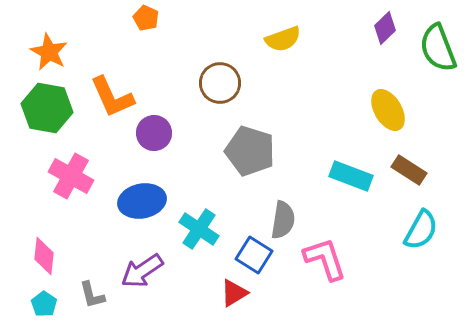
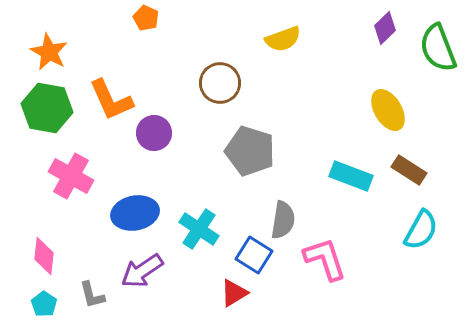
orange L-shape: moved 1 px left, 3 px down
blue ellipse: moved 7 px left, 12 px down
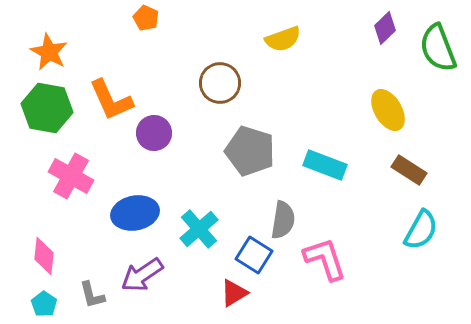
cyan rectangle: moved 26 px left, 11 px up
cyan cross: rotated 15 degrees clockwise
purple arrow: moved 4 px down
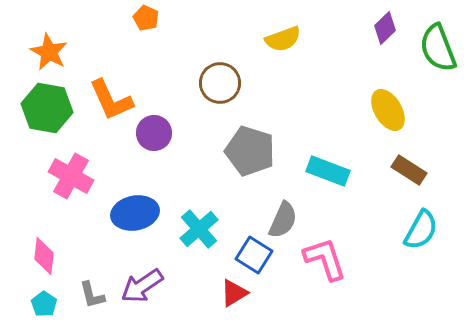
cyan rectangle: moved 3 px right, 6 px down
gray semicircle: rotated 15 degrees clockwise
purple arrow: moved 11 px down
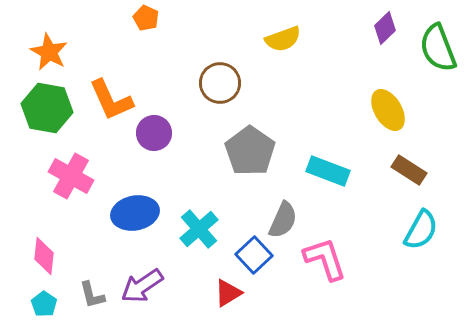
gray pentagon: rotated 18 degrees clockwise
blue square: rotated 15 degrees clockwise
red triangle: moved 6 px left
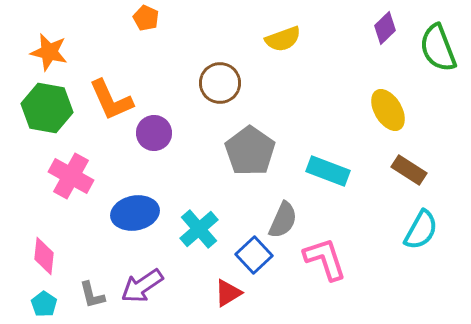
orange star: rotated 15 degrees counterclockwise
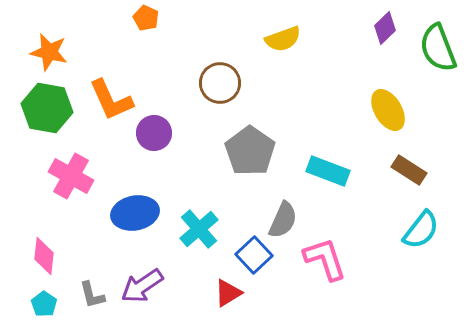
cyan semicircle: rotated 9 degrees clockwise
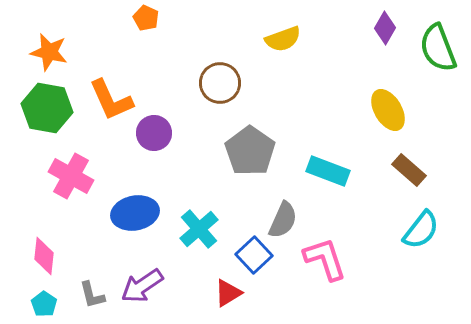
purple diamond: rotated 16 degrees counterclockwise
brown rectangle: rotated 8 degrees clockwise
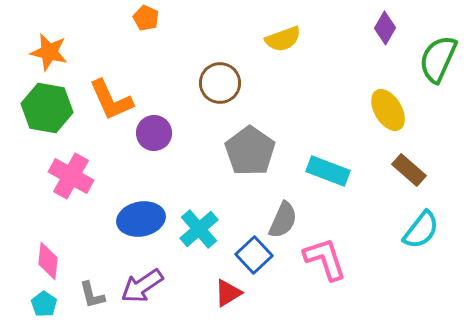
green semicircle: moved 11 px down; rotated 45 degrees clockwise
blue ellipse: moved 6 px right, 6 px down
pink diamond: moved 4 px right, 5 px down
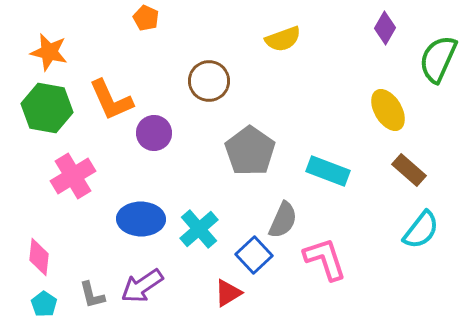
brown circle: moved 11 px left, 2 px up
pink cross: moved 2 px right; rotated 30 degrees clockwise
blue ellipse: rotated 12 degrees clockwise
pink diamond: moved 9 px left, 4 px up
